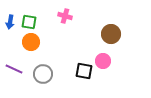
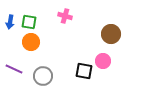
gray circle: moved 2 px down
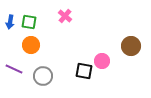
pink cross: rotated 24 degrees clockwise
brown circle: moved 20 px right, 12 px down
orange circle: moved 3 px down
pink circle: moved 1 px left
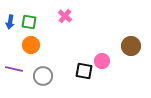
purple line: rotated 12 degrees counterclockwise
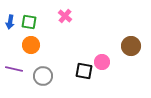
pink circle: moved 1 px down
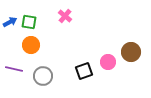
blue arrow: rotated 128 degrees counterclockwise
brown circle: moved 6 px down
pink circle: moved 6 px right
black square: rotated 30 degrees counterclockwise
